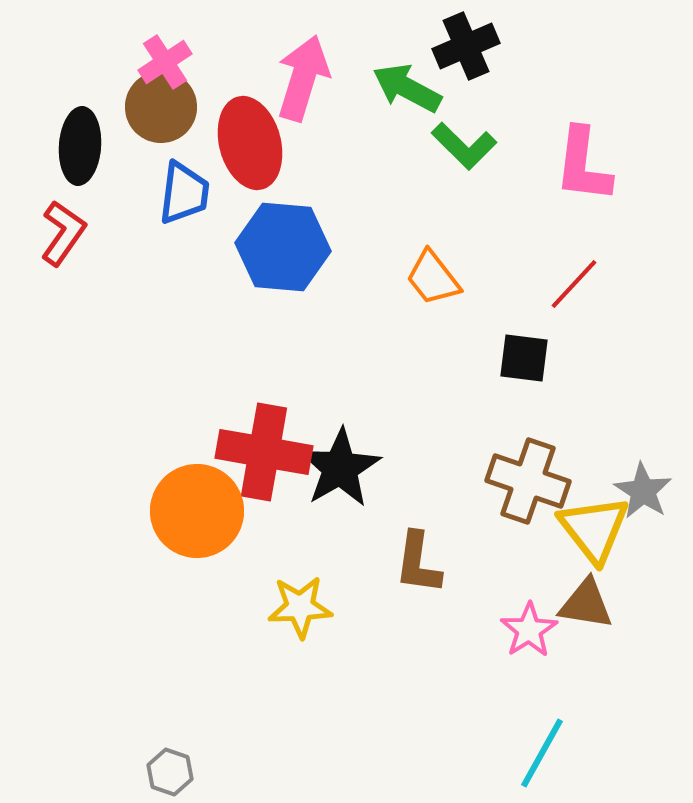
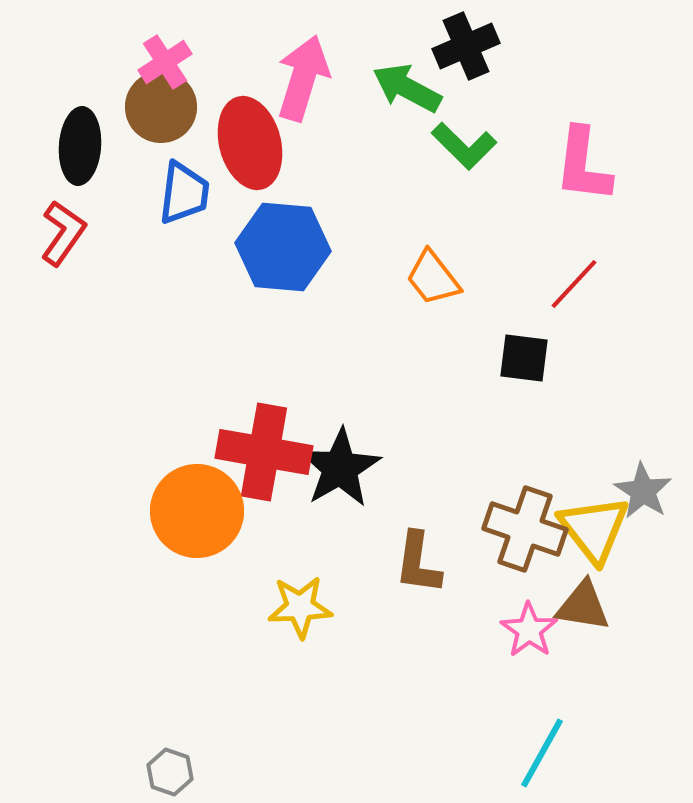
brown cross: moved 3 px left, 48 px down
brown triangle: moved 3 px left, 2 px down
pink star: rotated 4 degrees counterclockwise
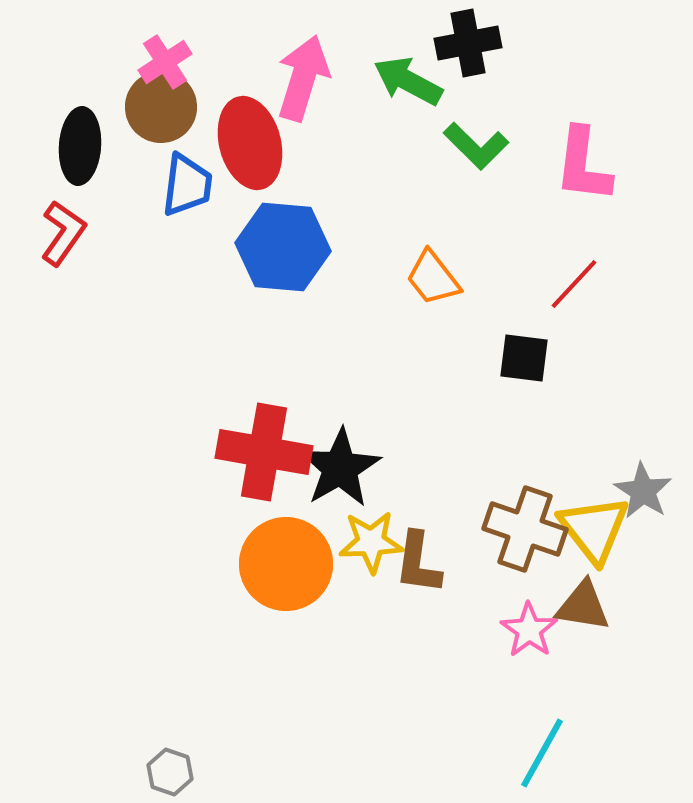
black cross: moved 2 px right, 3 px up; rotated 12 degrees clockwise
green arrow: moved 1 px right, 7 px up
green L-shape: moved 12 px right
blue trapezoid: moved 3 px right, 8 px up
orange circle: moved 89 px right, 53 px down
yellow star: moved 71 px right, 65 px up
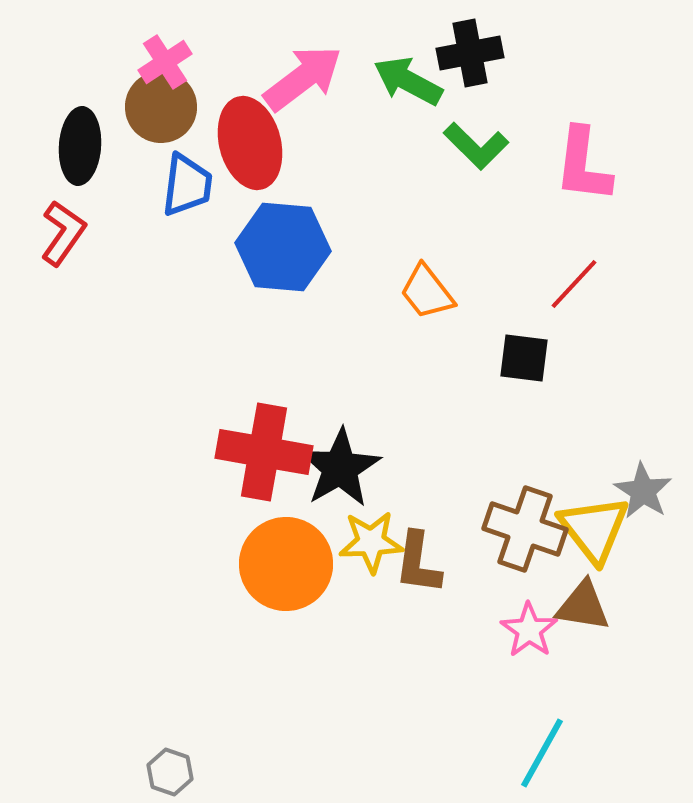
black cross: moved 2 px right, 10 px down
pink arrow: rotated 36 degrees clockwise
orange trapezoid: moved 6 px left, 14 px down
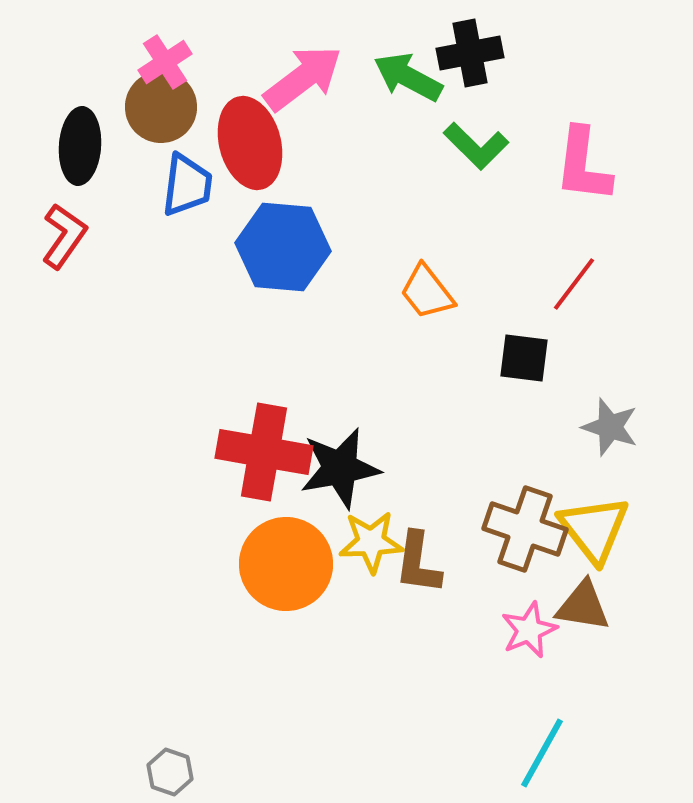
green arrow: moved 4 px up
red L-shape: moved 1 px right, 3 px down
red line: rotated 6 degrees counterclockwise
black star: rotated 20 degrees clockwise
gray star: moved 33 px left, 64 px up; rotated 14 degrees counterclockwise
pink star: rotated 14 degrees clockwise
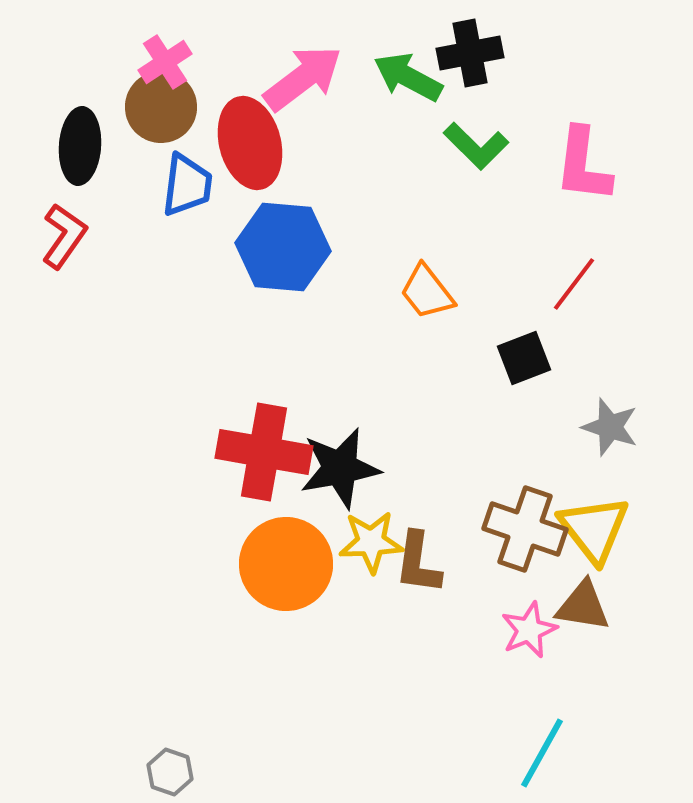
black square: rotated 28 degrees counterclockwise
